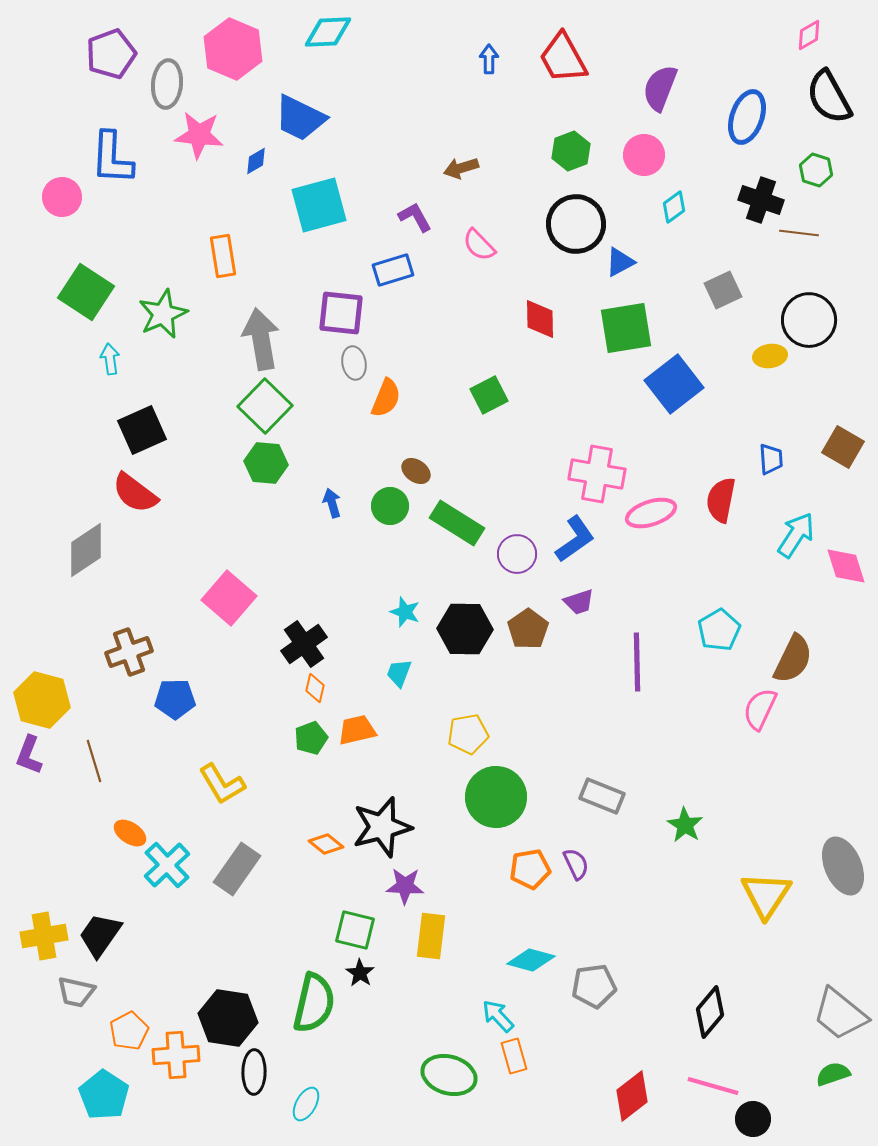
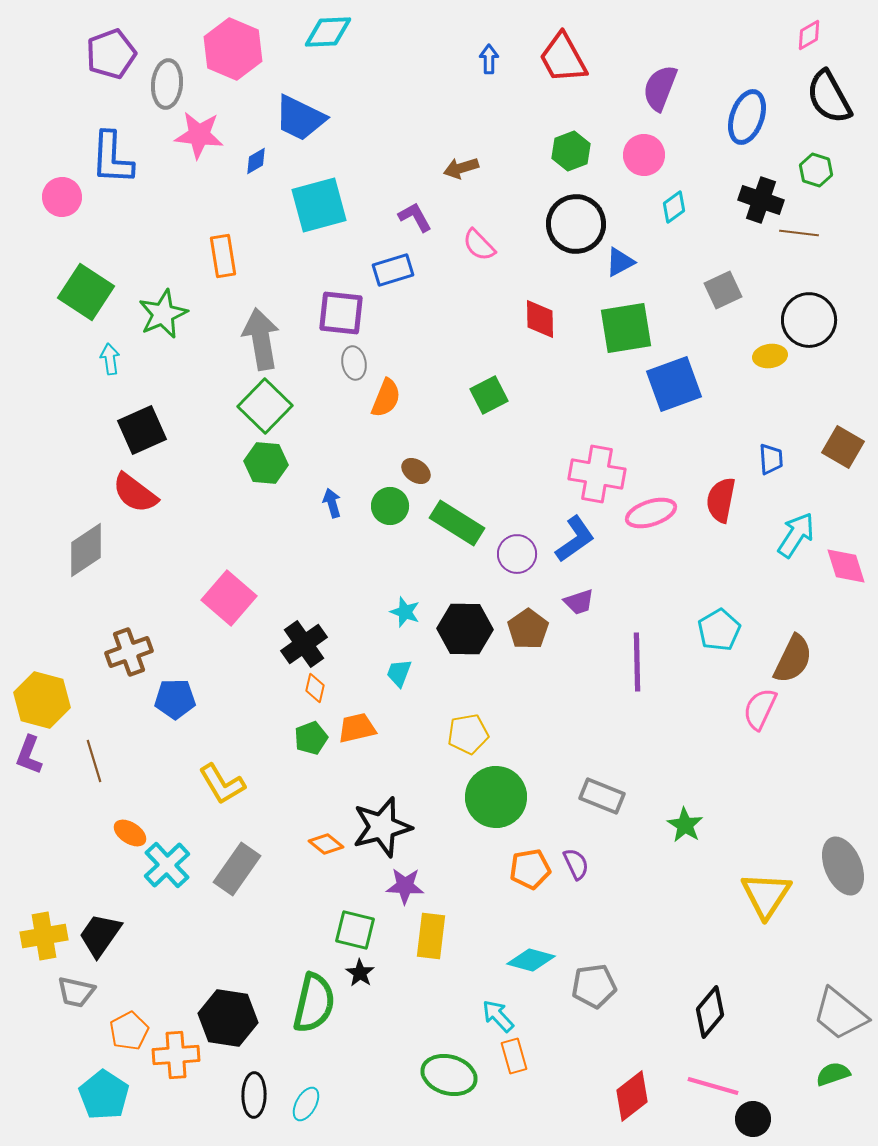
blue square at (674, 384): rotated 18 degrees clockwise
orange trapezoid at (357, 730): moved 2 px up
black ellipse at (254, 1072): moved 23 px down
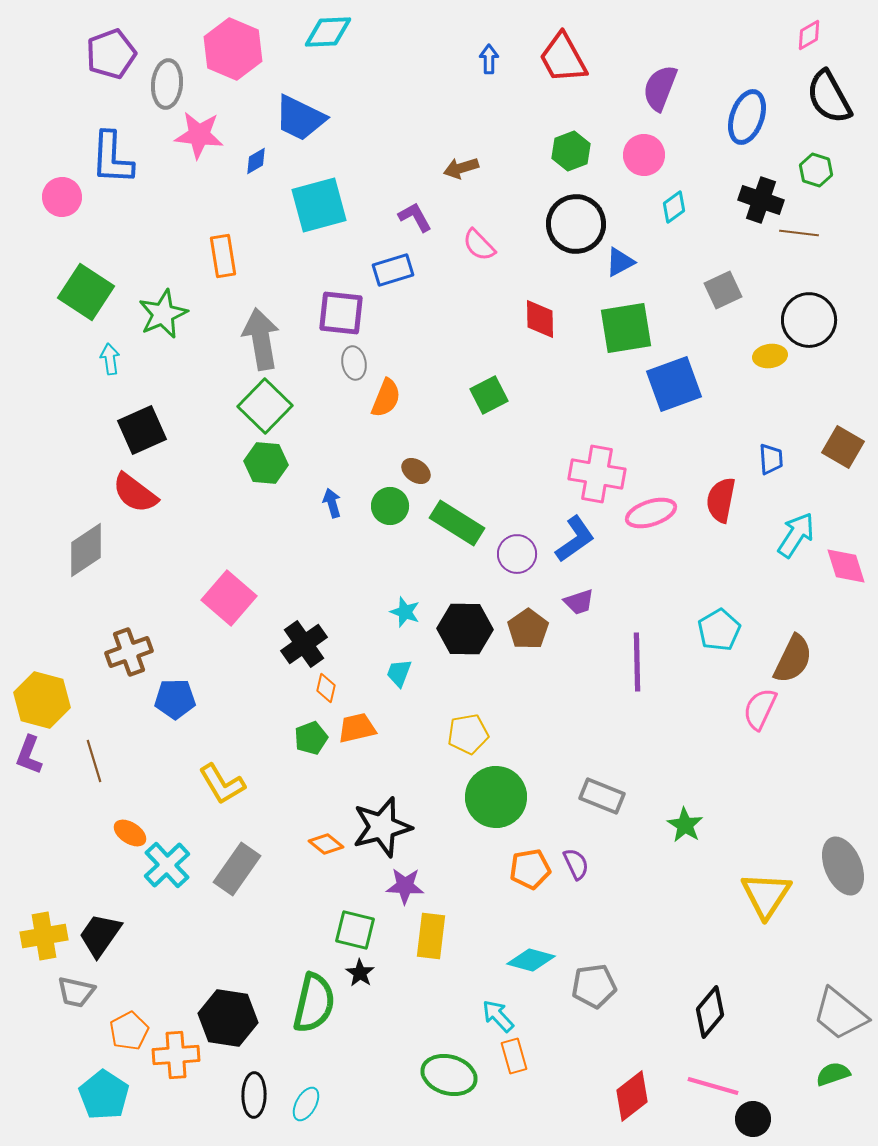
orange diamond at (315, 688): moved 11 px right
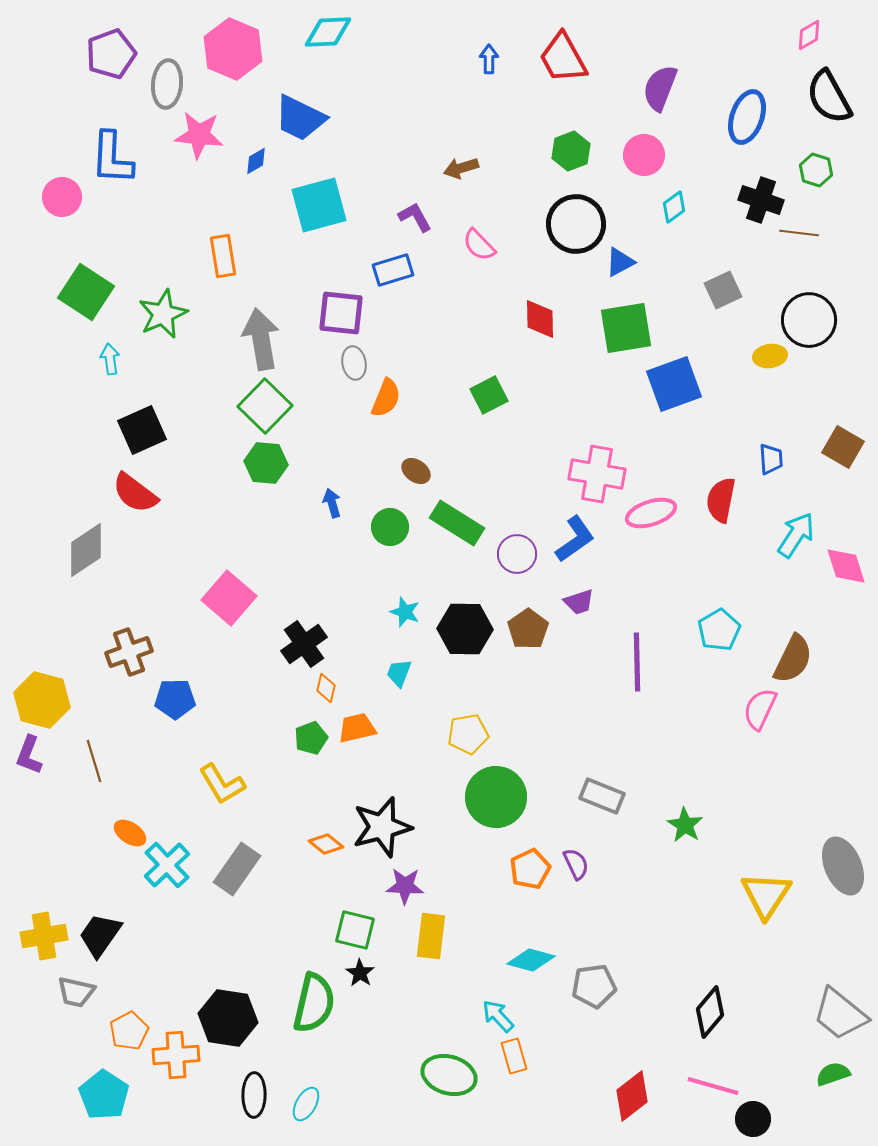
green circle at (390, 506): moved 21 px down
orange pentagon at (530, 869): rotated 15 degrees counterclockwise
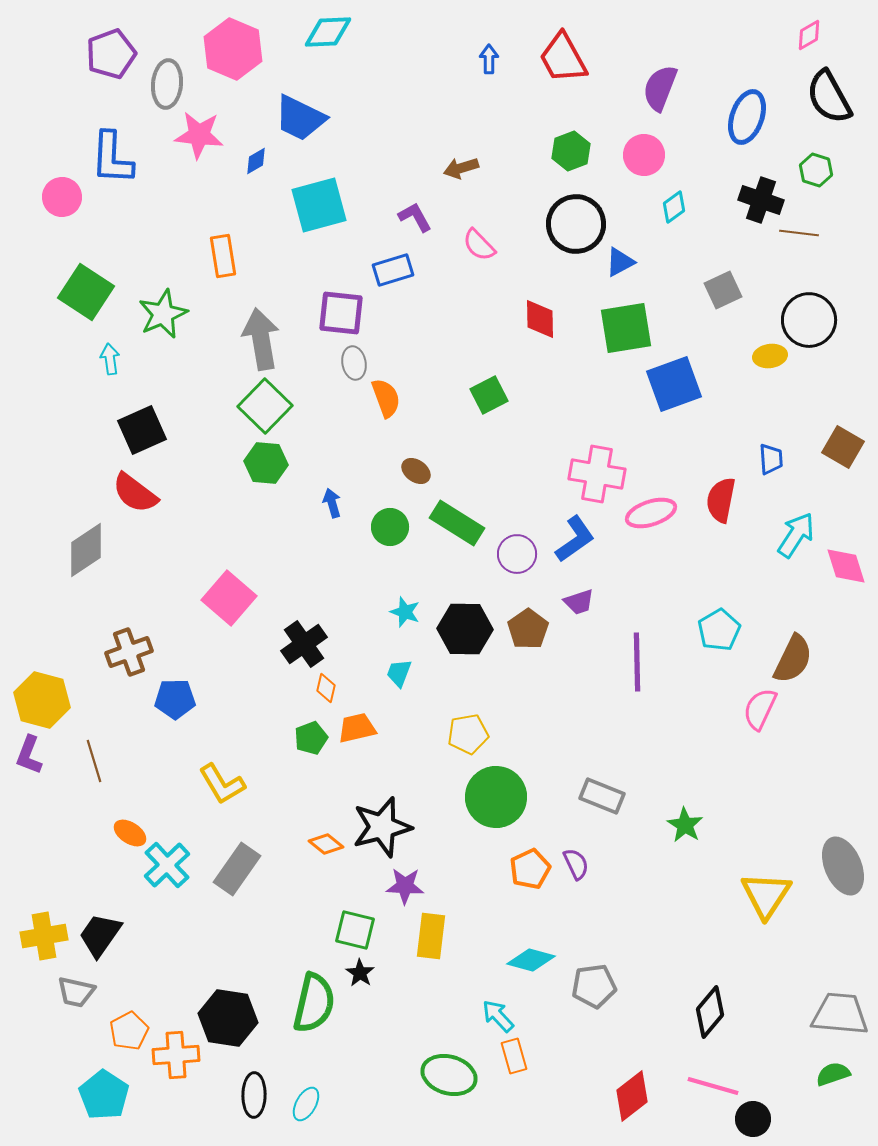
orange semicircle at (386, 398): rotated 42 degrees counterclockwise
gray trapezoid at (840, 1014): rotated 146 degrees clockwise
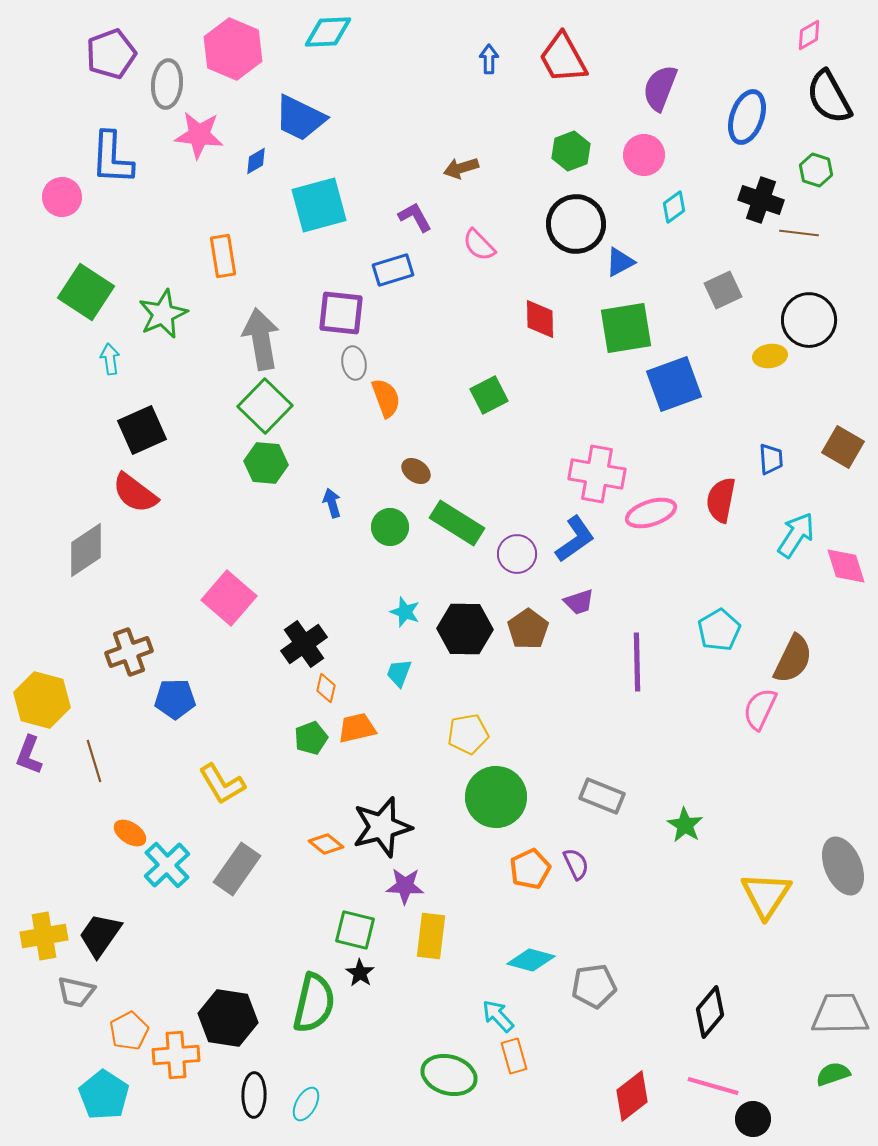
gray trapezoid at (840, 1014): rotated 6 degrees counterclockwise
